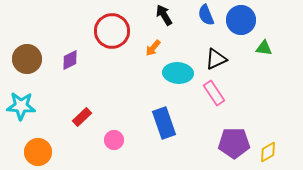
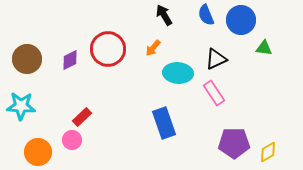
red circle: moved 4 px left, 18 px down
pink circle: moved 42 px left
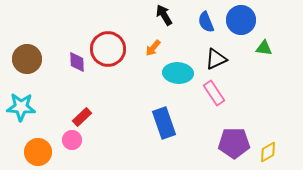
blue semicircle: moved 7 px down
purple diamond: moved 7 px right, 2 px down; rotated 65 degrees counterclockwise
cyan star: moved 1 px down
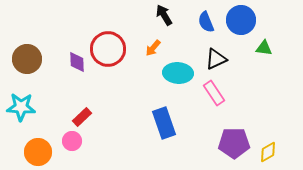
pink circle: moved 1 px down
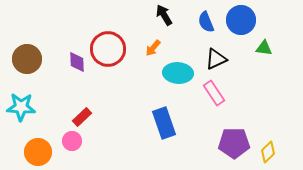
yellow diamond: rotated 15 degrees counterclockwise
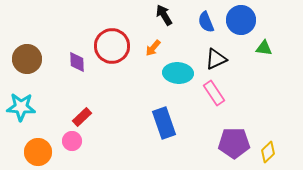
red circle: moved 4 px right, 3 px up
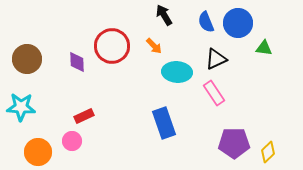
blue circle: moved 3 px left, 3 px down
orange arrow: moved 1 px right, 2 px up; rotated 84 degrees counterclockwise
cyan ellipse: moved 1 px left, 1 px up
red rectangle: moved 2 px right, 1 px up; rotated 18 degrees clockwise
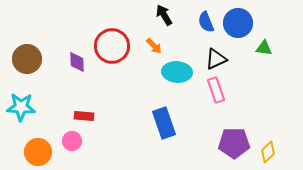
pink rectangle: moved 2 px right, 3 px up; rotated 15 degrees clockwise
red rectangle: rotated 30 degrees clockwise
